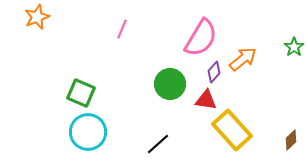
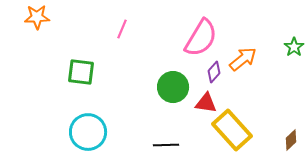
orange star: rotated 20 degrees clockwise
green circle: moved 3 px right, 3 px down
green square: moved 21 px up; rotated 16 degrees counterclockwise
red triangle: moved 3 px down
black line: moved 8 px right, 1 px down; rotated 40 degrees clockwise
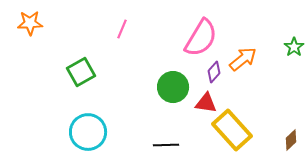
orange star: moved 7 px left, 6 px down
green square: rotated 36 degrees counterclockwise
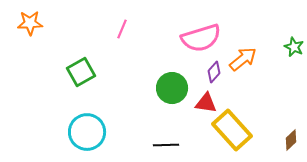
pink semicircle: rotated 42 degrees clockwise
green star: rotated 12 degrees counterclockwise
green circle: moved 1 px left, 1 px down
cyan circle: moved 1 px left
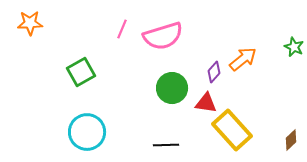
pink semicircle: moved 38 px left, 2 px up
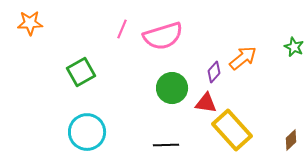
orange arrow: moved 1 px up
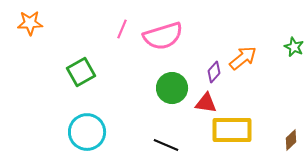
yellow rectangle: rotated 48 degrees counterclockwise
black line: rotated 25 degrees clockwise
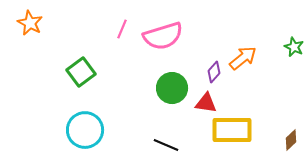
orange star: rotated 30 degrees clockwise
green square: rotated 8 degrees counterclockwise
cyan circle: moved 2 px left, 2 px up
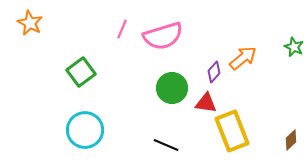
yellow rectangle: moved 1 px down; rotated 69 degrees clockwise
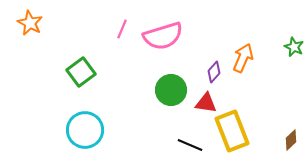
orange arrow: rotated 28 degrees counterclockwise
green circle: moved 1 px left, 2 px down
black line: moved 24 px right
